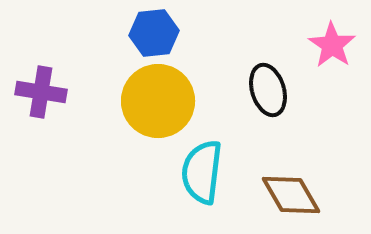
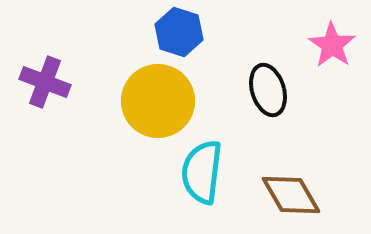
blue hexagon: moved 25 px right, 1 px up; rotated 24 degrees clockwise
purple cross: moved 4 px right, 10 px up; rotated 12 degrees clockwise
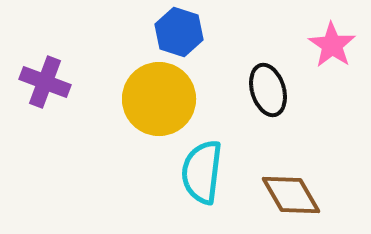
yellow circle: moved 1 px right, 2 px up
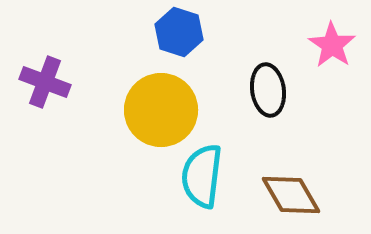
black ellipse: rotated 9 degrees clockwise
yellow circle: moved 2 px right, 11 px down
cyan semicircle: moved 4 px down
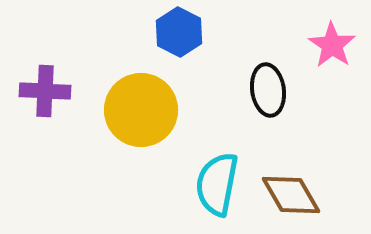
blue hexagon: rotated 9 degrees clockwise
purple cross: moved 9 px down; rotated 18 degrees counterclockwise
yellow circle: moved 20 px left
cyan semicircle: moved 15 px right, 8 px down; rotated 4 degrees clockwise
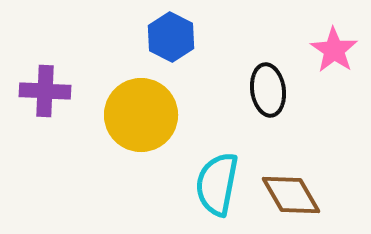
blue hexagon: moved 8 px left, 5 px down
pink star: moved 2 px right, 5 px down
yellow circle: moved 5 px down
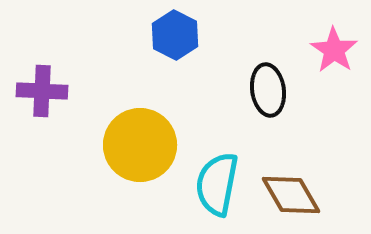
blue hexagon: moved 4 px right, 2 px up
purple cross: moved 3 px left
yellow circle: moved 1 px left, 30 px down
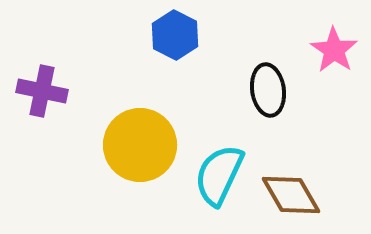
purple cross: rotated 9 degrees clockwise
cyan semicircle: moved 2 px right, 9 px up; rotated 14 degrees clockwise
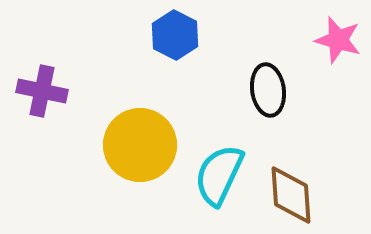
pink star: moved 4 px right, 10 px up; rotated 18 degrees counterclockwise
brown diamond: rotated 26 degrees clockwise
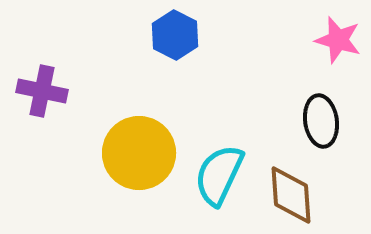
black ellipse: moved 53 px right, 31 px down
yellow circle: moved 1 px left, 8 px down
